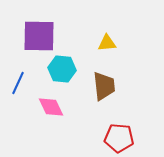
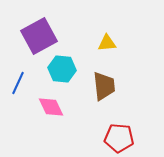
purple square: rotated 30 degrees counterclockwise
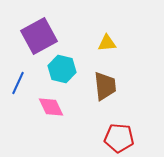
cyan hexagon: rotated 8 degrees clockwise
brown trapezoid: moved 1 px right
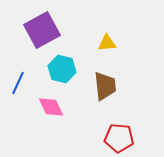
purple square: moved 3 px right, 6 px up
